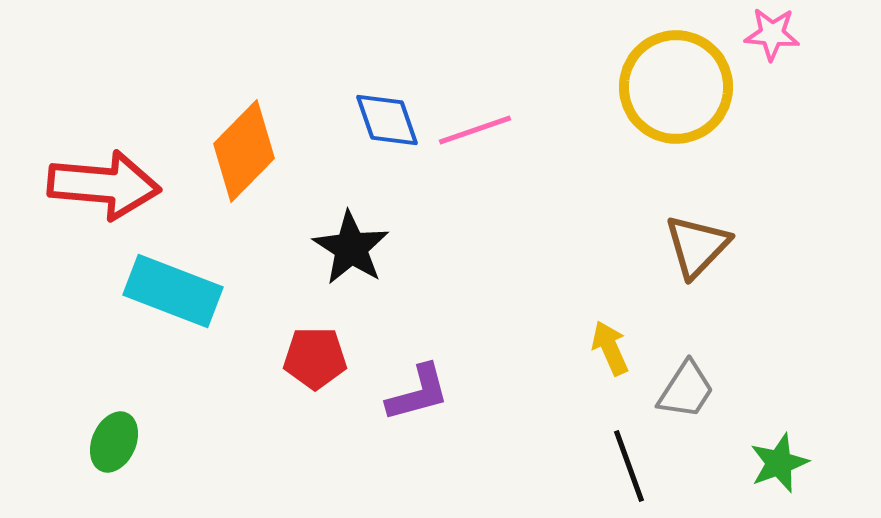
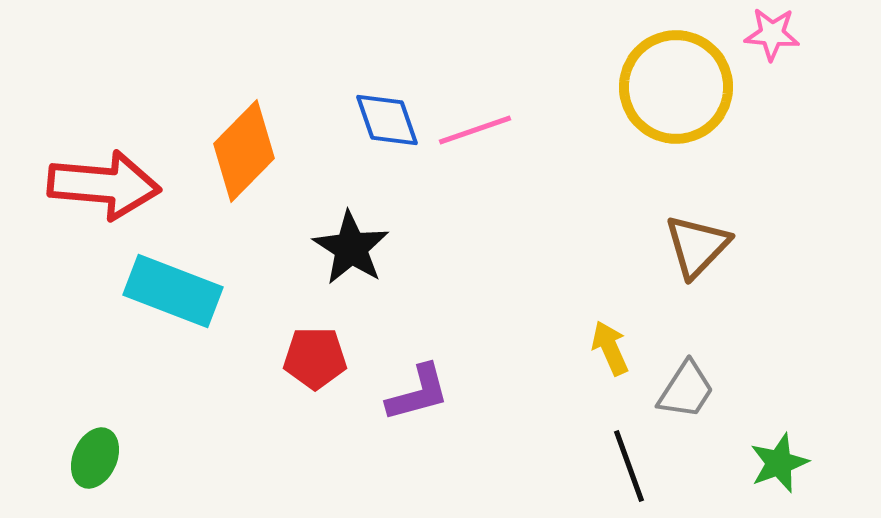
green ellipse: moved 19 px left, 16 px down
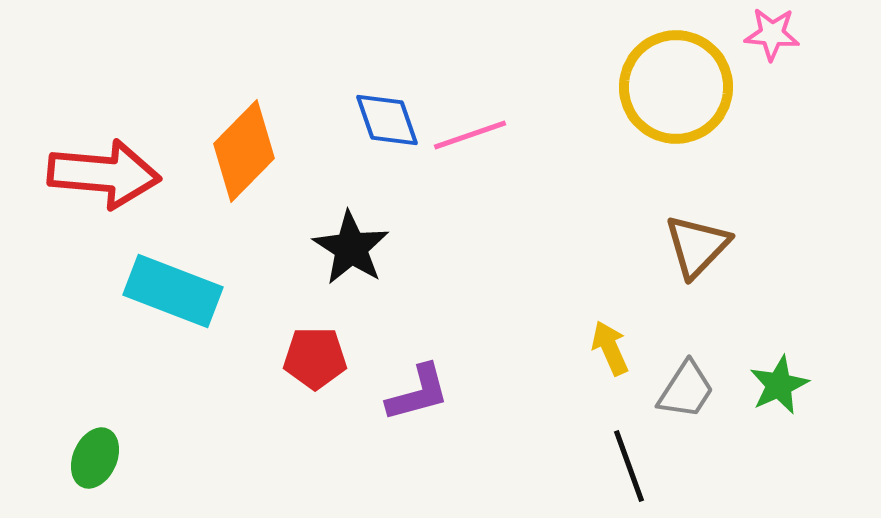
pink line: moved 5 px left, 5 px down
red arrow: moved 11 px up
green star: moved 78 px up; rotated 4 degrees counterclockwise
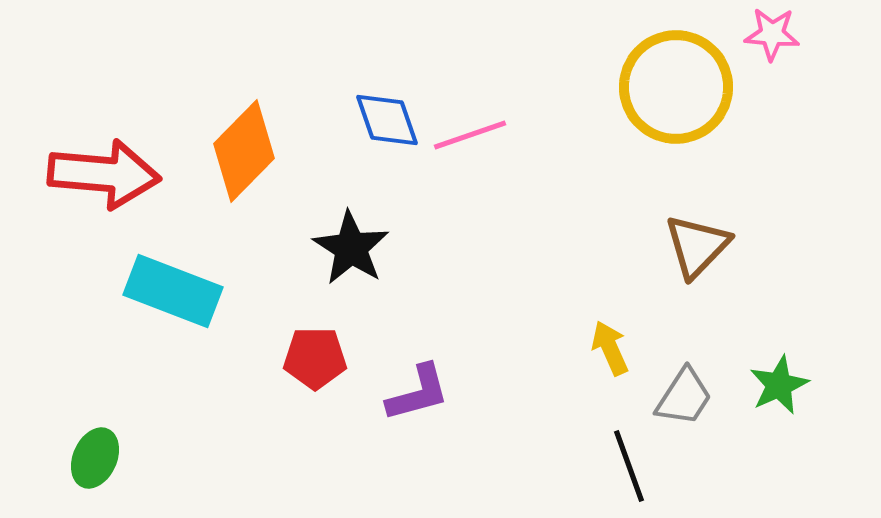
gray trapezoid: moved 2 px left, 7 px down
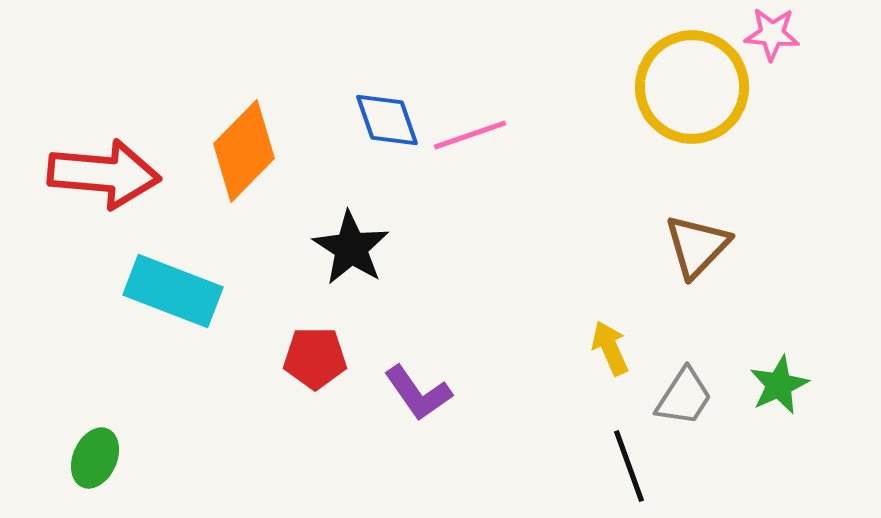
yellow circle: moved 16 px right
purple L-shape: rotated 70 degrees clockwise
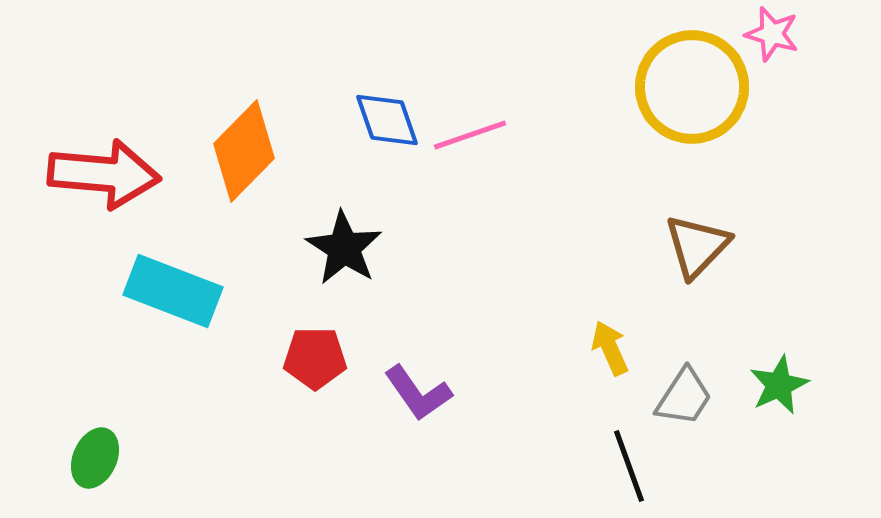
pink star: rotated 12 degrees clockwise
black star: moved 7 px left
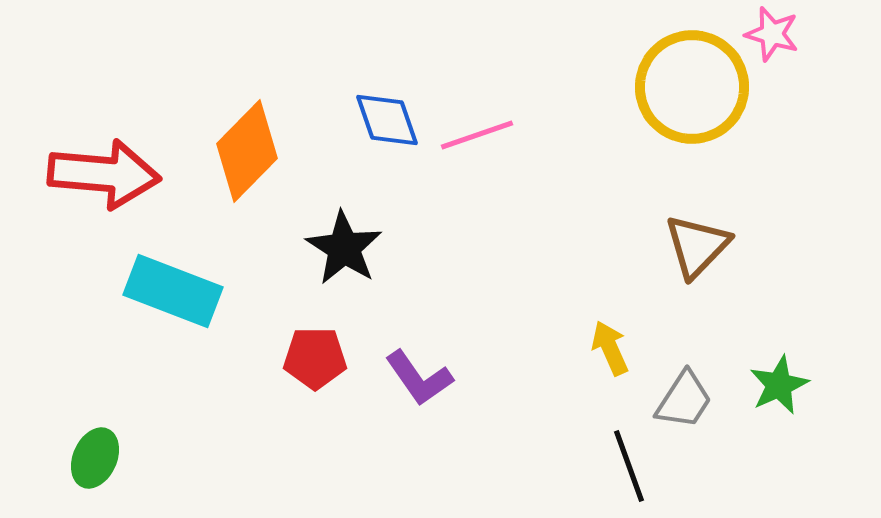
pink line: moved 7 px right
orange diamond: moved 3 px right
purple L-shape: moved 1 px right, 15 px up
gray trapezoid: moved 3 px down
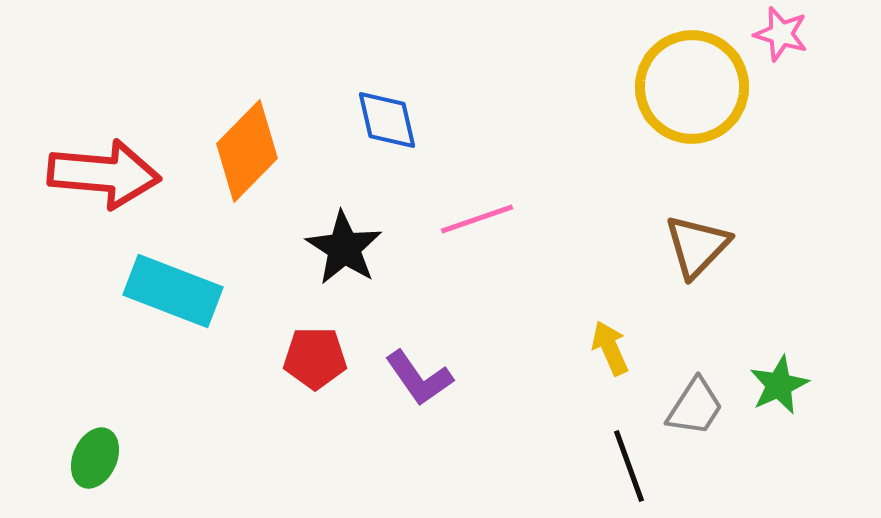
pink star: moved 9 px right
blue diamond: rotated 6 degrees clockwise
pink line: moved 84 px down
gray trapezoid: moved 11 px right, 7 px down
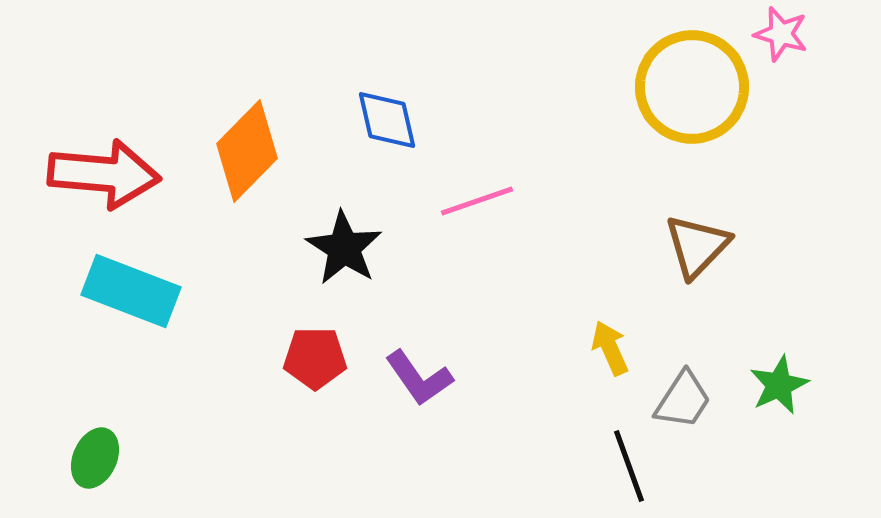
pink line: moved 18 px up
cyan rectangle: moved 42 px left
gray trapezoid: moved 12 px left, 7 px up
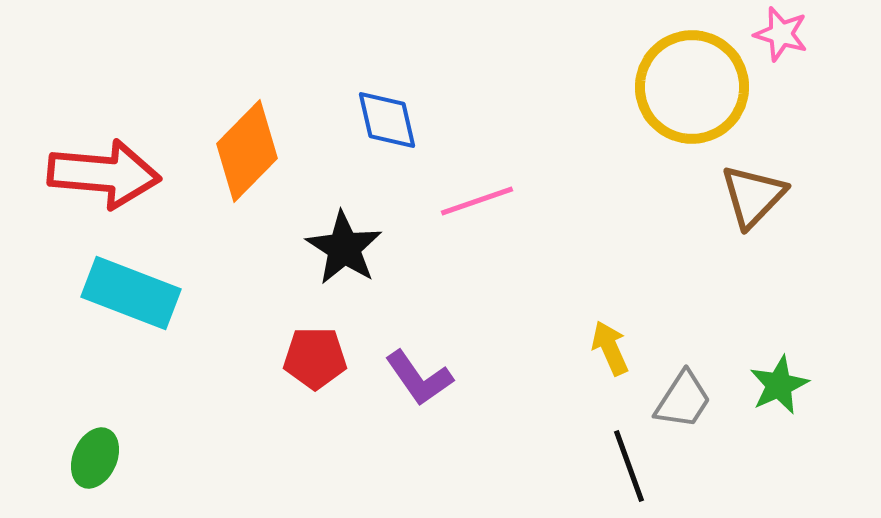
brown triangle: moved 56 px right, 50 px up
cyan rectangle: moved 2 px down
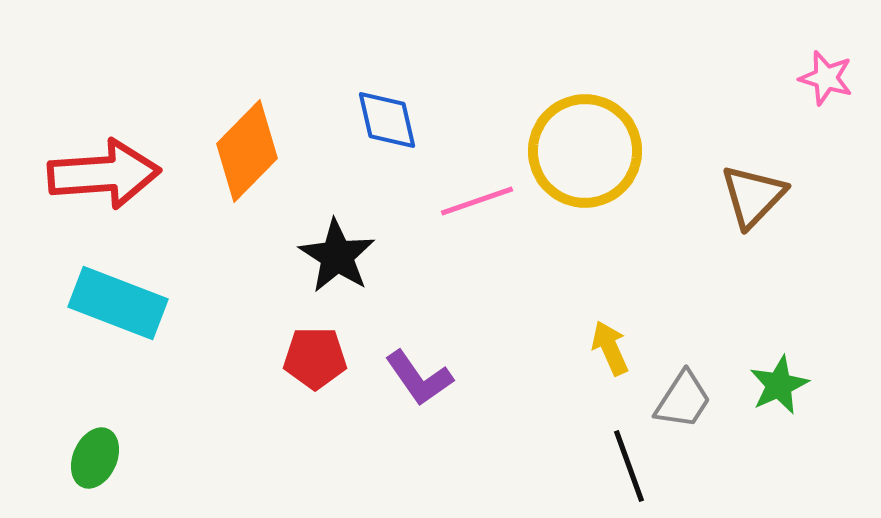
pink star: moved 45 px right, 44 px down
yellow circle: moved 107 px left, 64 px down
red arrow: rotated 9 degrees counterclockwise
black star: moved 7 px left, 8 px down
cyan rectangle: moved 13 px left, 10 px down
